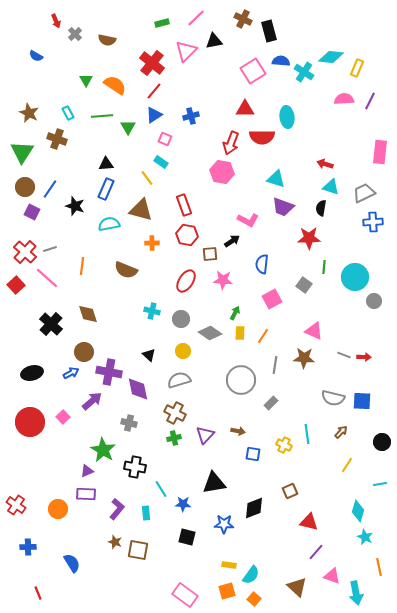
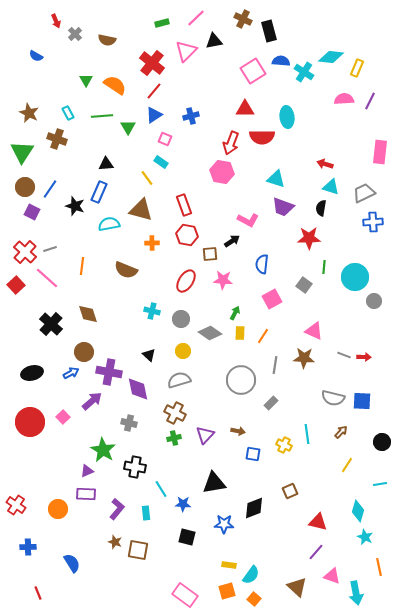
blue rectangle at (106, 189): moved 7 px left, 3 px down
red triangle at (309, 522): moved 9 px right
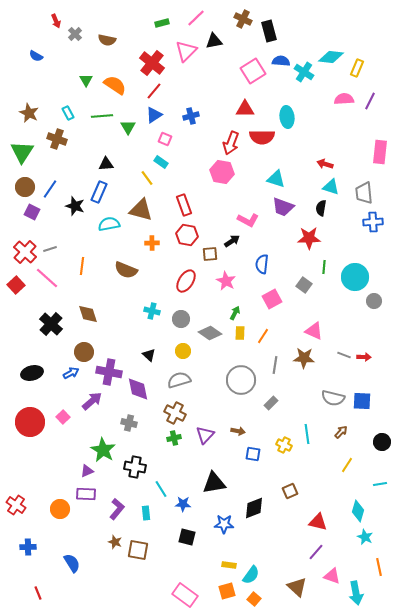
gray trapezoid at (364, 193): rotated 70 degrees counterclockwise
pink star at (223, 280): moved 3 px right, 1 px down; rotated 24 degrees clockwise
orange circle at (58, 509): moved 2 px right
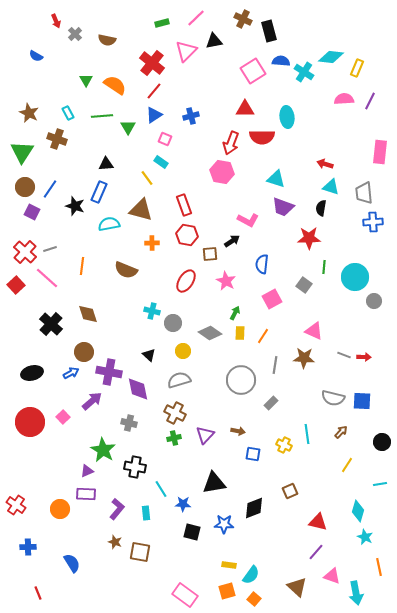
gray circle at (181, 319): moved 8 px left, 4 px down
black square at (187, 537): moved 5 px right, 5 px up
brown square at (138, 550): moved 2 px right, 2 px down
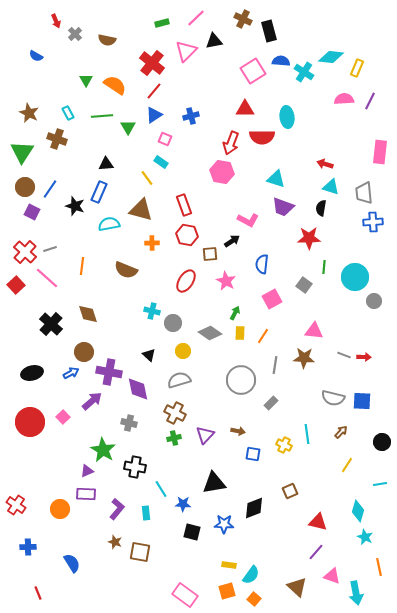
pink triangle at (314, 331): rotated 18 degrees counterclockwise
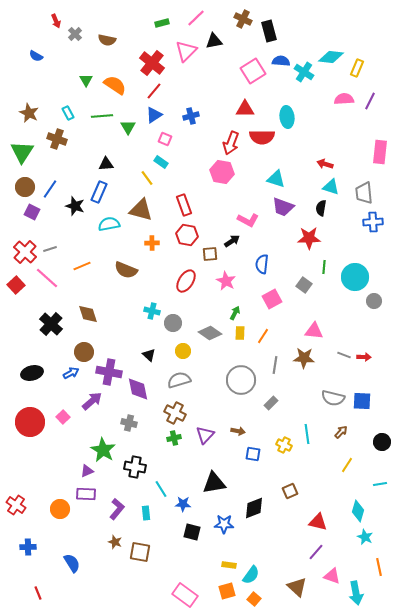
orange line at (82, 266): rotated 60 degrees clockwise
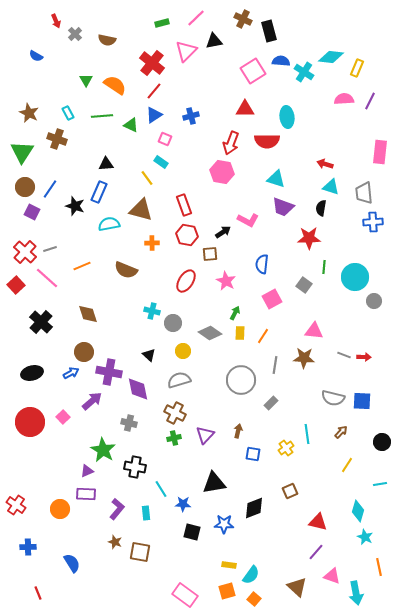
green triangle at (128, 127): moved 3 px right, 2 px up; rotated 35 degrees counterclockwise
red semicircle at (262, 137): moved 5 px right, 4 px down
black arrow at (232, 241): moved 9 px left, 9 px up
black cross at (51, 324): moved 10 px left, 2 px up
brown arrow at (238, 431): rotated 88 degrees counterclockwise
yellow cross at (284, 445): moved 2 px right, 3 px down; rotated 28 degrees clockwise
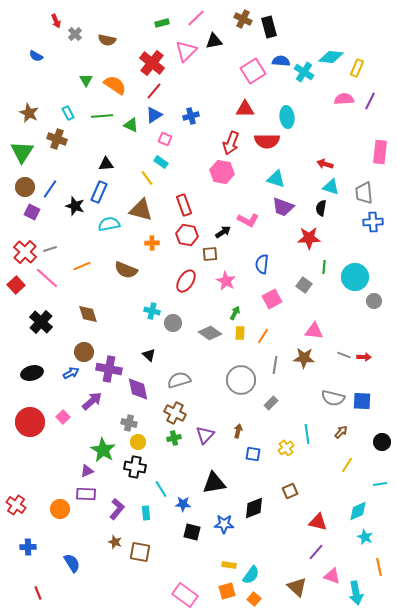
black rectangle at (269, 31): moved 4 px up
yellow circle at (183, 351): moved 45 px left, 91 px down
purple cross at (109, 372): moved 3 px up
cyan diamond at (358, 511): rotated 50 degrees clockwise
